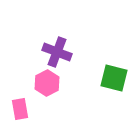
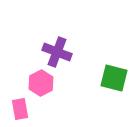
pink hexagon: moved 6 px left
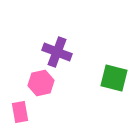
pink hexagon: rotated 15 degrees clockwise
pink rectangle: moved 3 px down
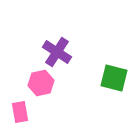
purple cross: rotated 12 degrees clockwise
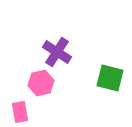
green square: moved 4 px left
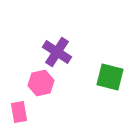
green square: moved 1 px up
pink rectangle: moved 1 px left
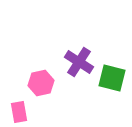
purple cross: moved 22 px right, 10 px down
green square: moved 2 px right, 1 px down
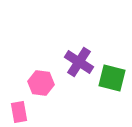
pink hexagon: rotated 20 degrees clockwise
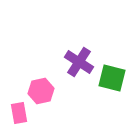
pink hexagon: moved 8 px down; rotated 20 degrees counterclockwise
pink rectangle: moved 1 px down
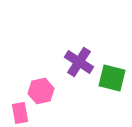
pink rectangle: moved 1 px right
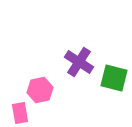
green square: moved 2 px right
pink hexagon: moved 1 px left, 1 px up
